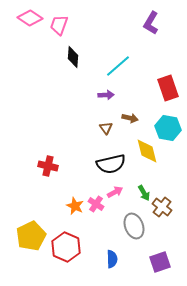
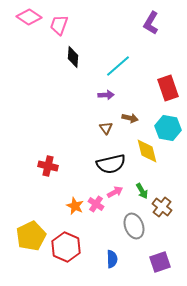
pink diamond: moved 1 px left, 1 px up
green arrow: moved 2 px left, 2 px up
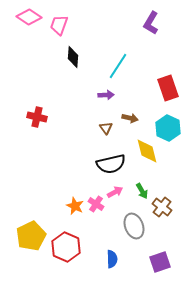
cyan line: rotated 16 degrees counterclockwise
cyan hexagon: rotated 15 degrees clockwise
red cross: moved 11 px left, 49 px up
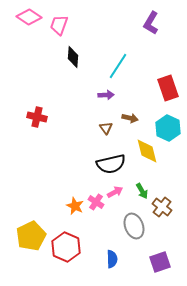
pink cross: moved 2 px up
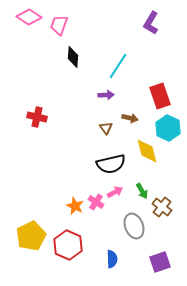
red rectangle: moved 8 px left, 8 px down
red hexagon: moved 2 px right, 2 px up
